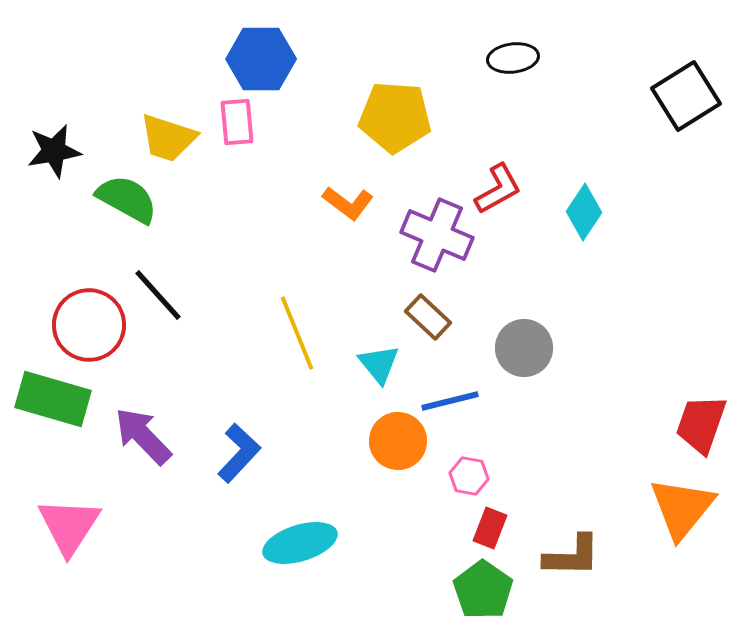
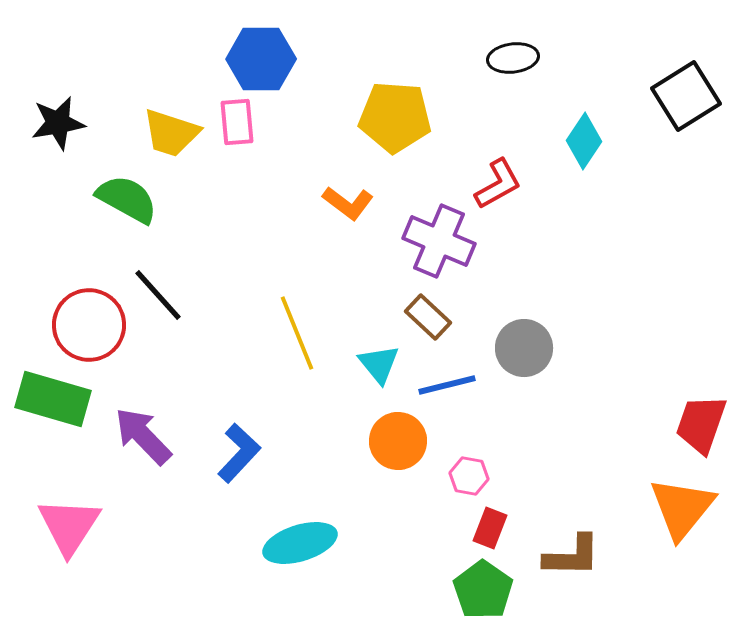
yellow trapezoid: moved 3 px right, 5 px up
black star: moved 4 px right, 28 px up
red L-shape: moved 5 px up
cyan diamond: moved 71 px up
purple cross: moved 2 px right, 6 px down
blue line: moved 3 px left, 16 px up
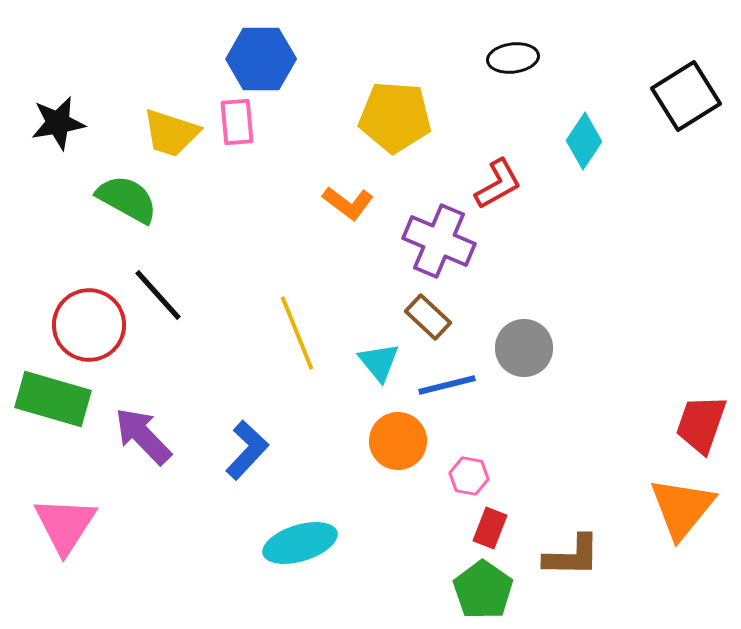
cyan triangle: moved 2 px up
blue L-shape: moved 8 px right, 3 px up
pink triangle: moved 4 px left, 1 px up
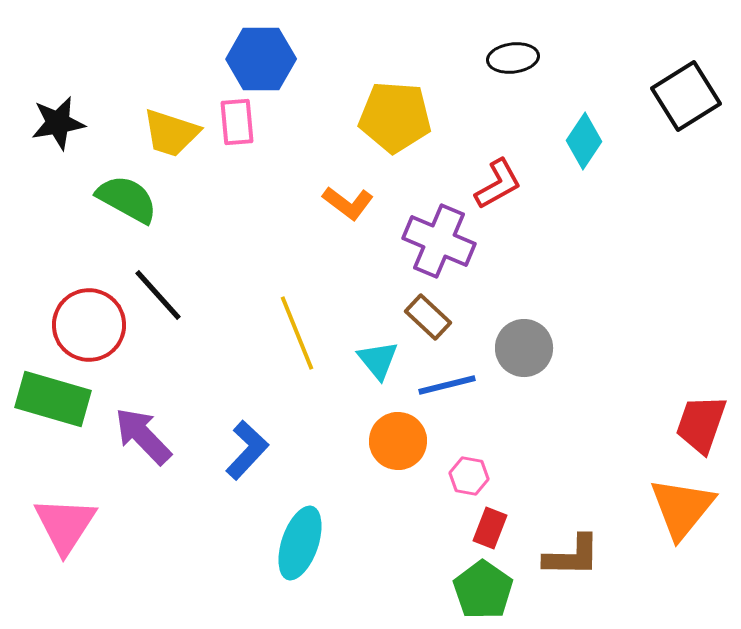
cyan triangle: moved 1 px left, 2 px up
cyan ellipse: rotated 54 degrees counterclockwise
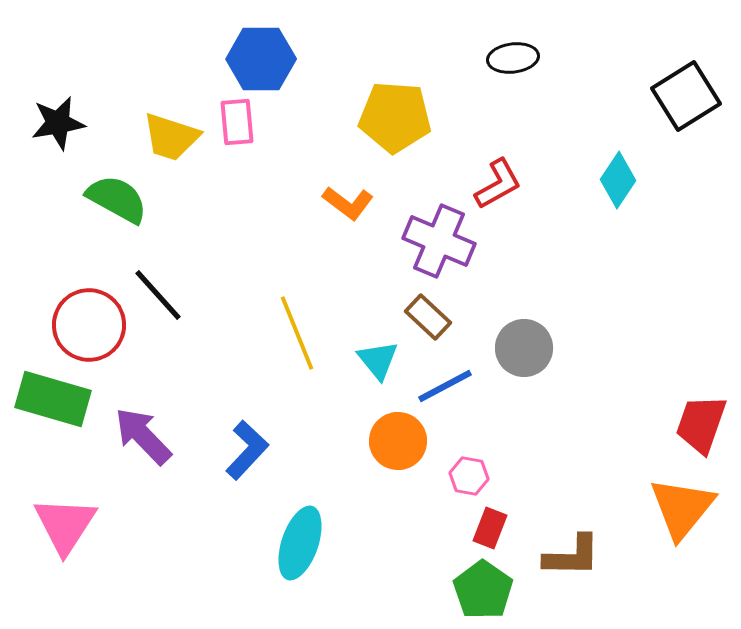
yellow trapezoid: moved 4 px down
cyan diamond: moved 34 px right, 39 px down
green semicircle: moved 10 px left
blue line: moved 2 px left, 1 px down; rotated 14 degrees counterclockwise
